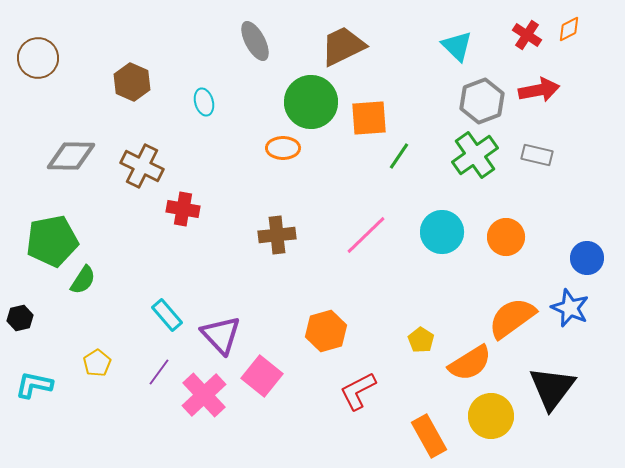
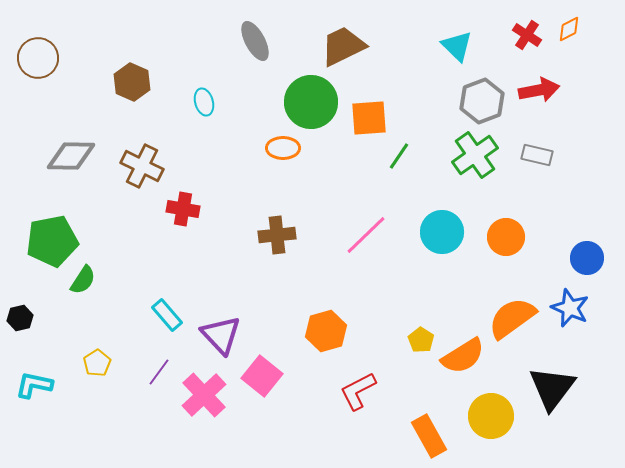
orange semicircle at (470, 363): moved 7 px left, 7 px up
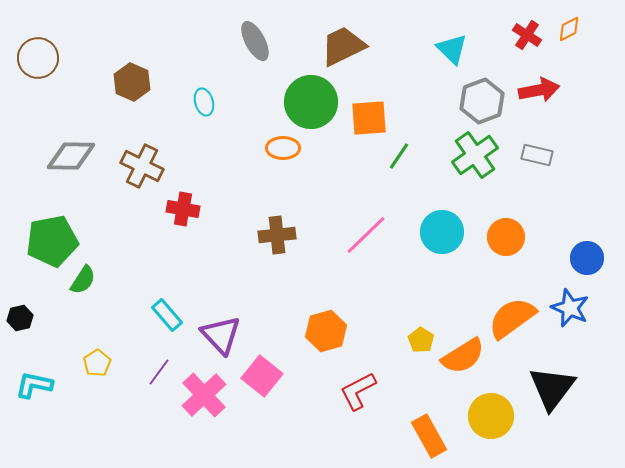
cyan triangle at (457, 46): moved 5 px left, 3 px down
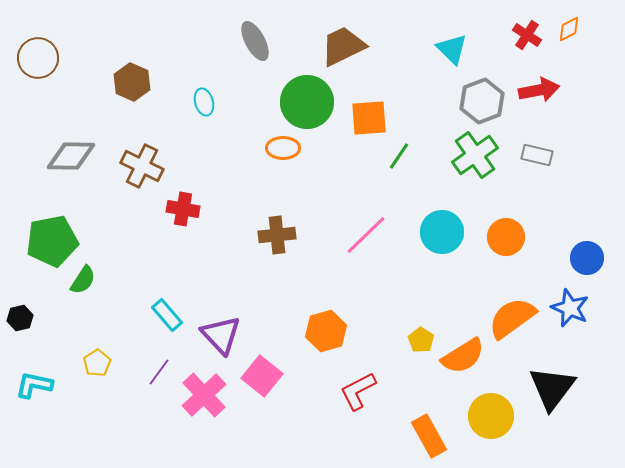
green circle at (311, 102): moved 4 px left
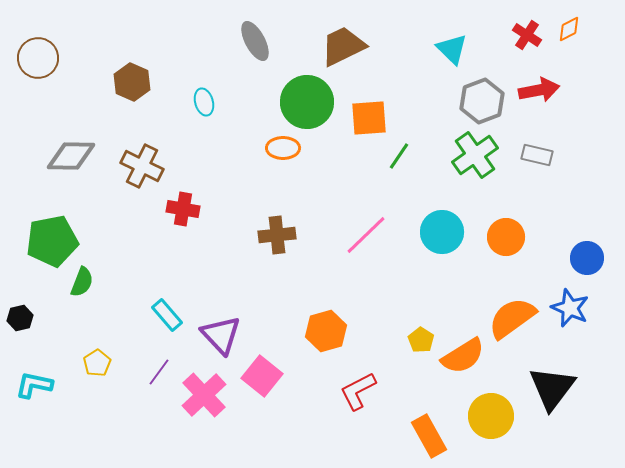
green semicircle at (83, 280): moved 1 px left, 2 px down; rotated 12 degrees counterclockwise
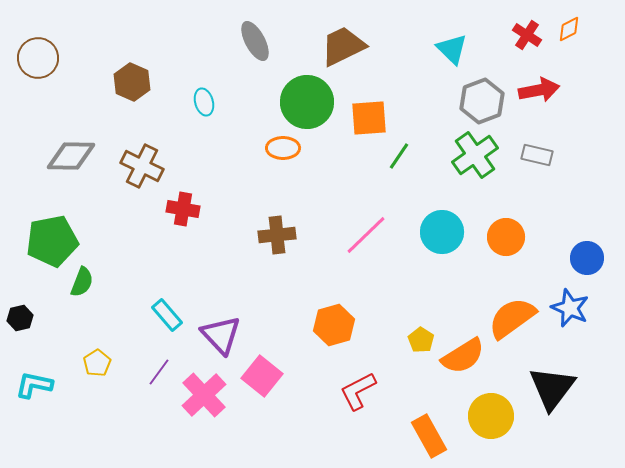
orange hexagon at (326, 331): moved 8 px right, 6 px up
